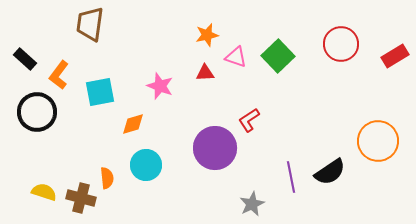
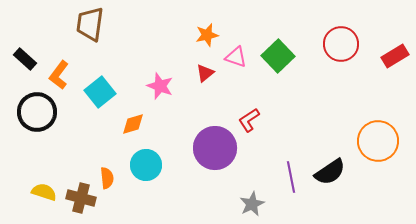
red triangle: rotated 36 degrees counterclockwise
cyan square: rotated 28 degrees counterclockwise
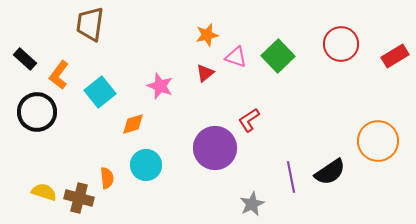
brown cross: moved 2 px left
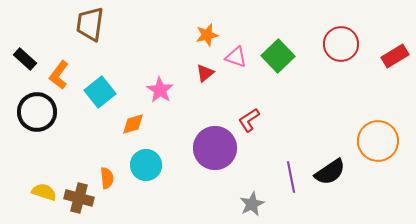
pink star: moved 4 px down; rotated 12 degrees clockwise
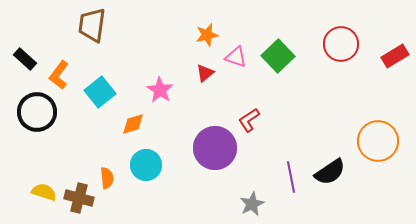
brown trapezoid: moved 2 px right, 1 px down
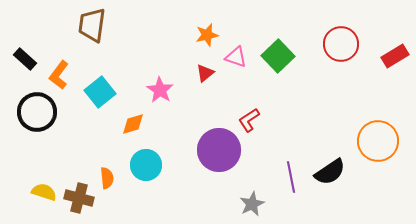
purple circle: moved 4 px right, 2 px down
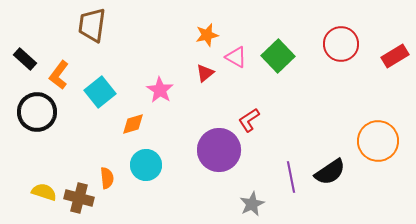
pink triangle: rotated 10 degrees clockwise
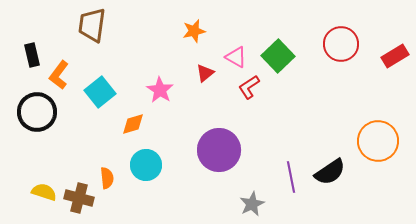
orange star: moved 13 px left, 4 px up
black rectangle: moved 7 px right, 4 px up; rotated 35 degrees clockwise
red L-shape: moved 33 px up
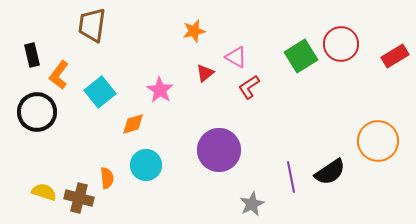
green square: moved 23 px right; rotated 12 degrees clockwise
